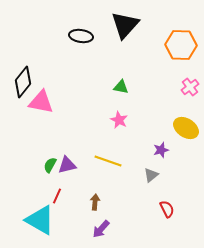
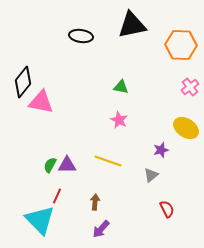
black triangle: moved 7 px right; rotated 36 degrees clockwise
purple triangle: rotated 12 degrees clockwise
cyan triangle: rotated 16 degrees clockwise
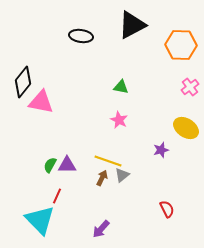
black triangle: rotated 16 degrees counterclockwise
gray triangle: moved 29 px left
brown arrow: moved 7 px right, 24 px up; rotated 21 degrees clockwise
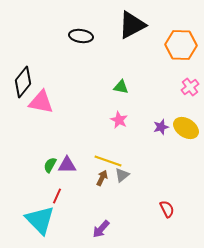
purple star: moved 23 px up
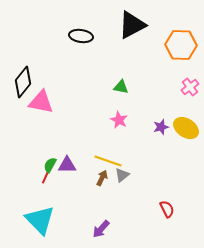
red line: moved 11 px left, 20 px up
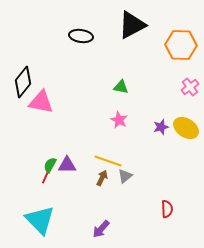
gray triangle: moved 3 px right, 1 px down
red semicircle: rotated 24 degrees clockwise
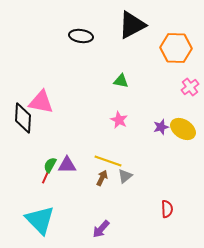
orange hexagon: moved 5 px left, 3 px down
black diamond: moved 36 px down; rotated 36 degrees counterclockwise
green triangle: moved 6 px up
yellow ellipse: moved 3 px left, 1 px down
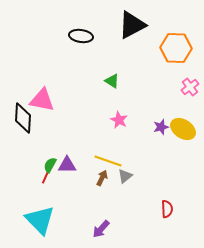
green triangle: moved 9 px left; rotated 21 degrees clockwise
pink triangle: moved 1 px right, 2 px up
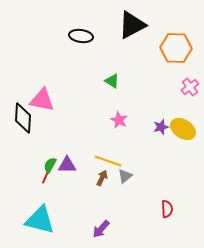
cyan triangle: rotated 32 degrees counterclockwise
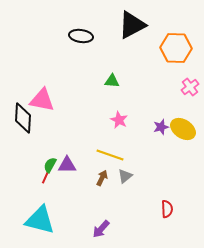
green triangle: rotated 28 degrees counterclockwise
yellow line: moved 2 px right, 6 px up
